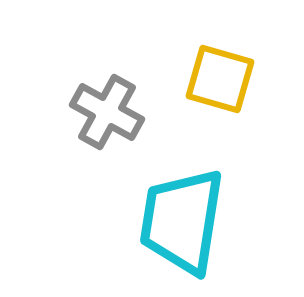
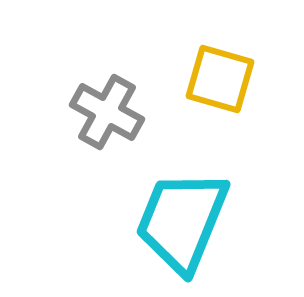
cyan trapezoid: rotated 13 degrees clockwise
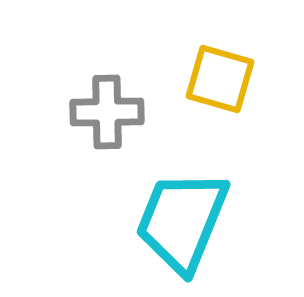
gray cross: rotated 30 degrees counterclockwise
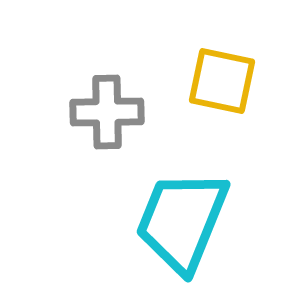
yellow square: moved 2 px right, 2 px down; rotated 4 degrees counterclockwise
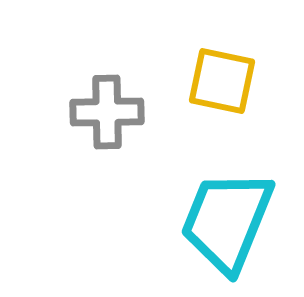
cyan trapezoid: moved 45 px right
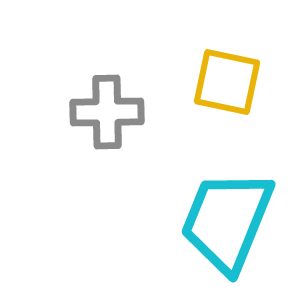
yellow square: moved 5 px right, 1 px down
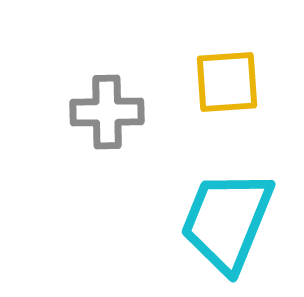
yellow square: rotated 16 degrees counterclockwise
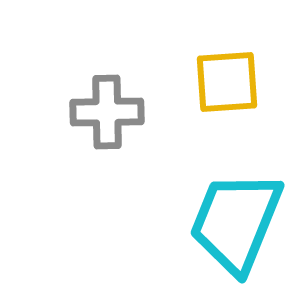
cyan trapezoid: moved 9 px right, 1 px down
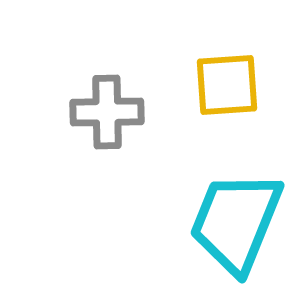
yellow square: moved 3 px down
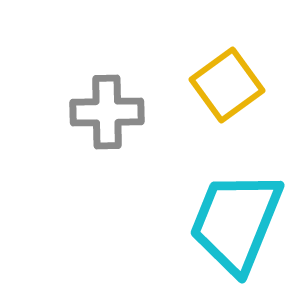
yellow square: rotated 32 degrees counterclockwise
